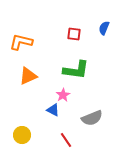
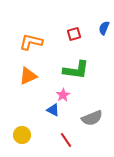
red square: rotated 24 degrees counterclockwise
orange L-shape: moved 10 px right
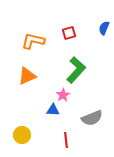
red square: moved 5 px left, 1 px up
orange L-shape: moved 2 px right, 1 px up
green L-shape: rotated 56 degrees counterclockwise
orange triangle: moved 1 px left
blue triangle: rotated 24 degrees counterclockwise
red line: rotated 28 degrees clockwise
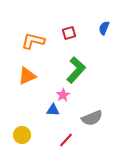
red line: rotated 49 degrees clockwise
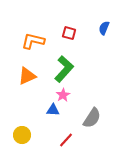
red square: rotated 32 degrees clockwise
green L-shape: moved 12 px left, 1 px up
gray semicircle: rotated 35 degrees counterclockwise
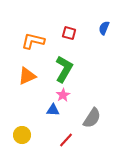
green L-shape: rotated 12 degrees counterclockwise
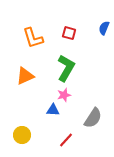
orange L-shape: moved 3 px up; rotated 120 degrees counterclockwise
green L-shape: moved 2 px right, 1 px up
orange triangle: moved 2 px left
pink star: moved 1 px right; rotated 16 degrees clockwise
gray semicircle: moved 1 px right
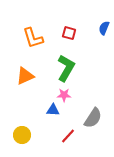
pink star: rotated 16 degrees clockwise
red line: moved 2 px right, 4 px up
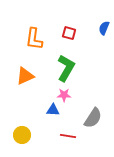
orange L-shape: moved 1 px right, 1 px down; rotated 25 degrees clockwise
red line: rotated 56 degrees clockwise
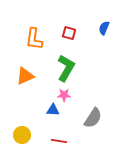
red line: moved 9 px left, 5 px down
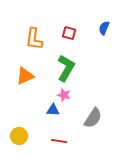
pink star: rotated 16 degrees clockwise
yellow circle: moved 3 px left, 1 px down
